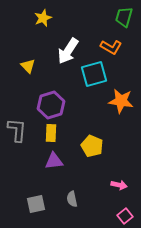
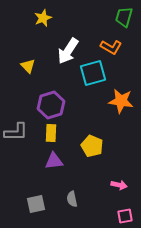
cyan square: moved 1 px left, 1 px up
gray L-shape: moved 1 px left, 2 px down; rotated 85 degrees clockwise
pink square: rotated 28 degrees clockwise
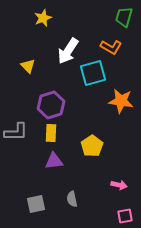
yellow pentagon: rotated 15 degrees clockwise
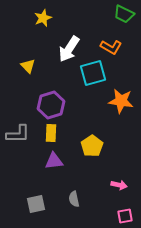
green trapezoid: moved 3 px up; rotated 80 degrees counterclockwise
white arrow: moved 1 px right, 2 px up
gray L-shape: moved 2 px right, 2 px down
gray semicircle: moved 2 px right
